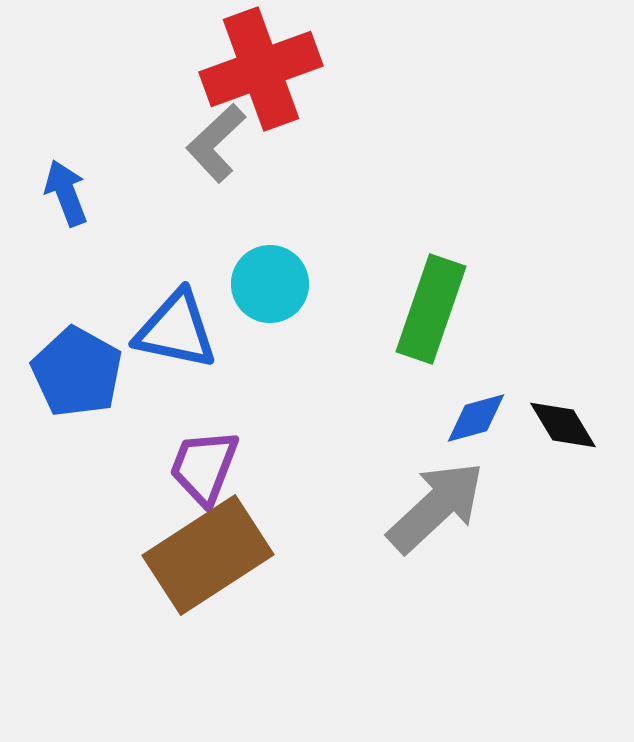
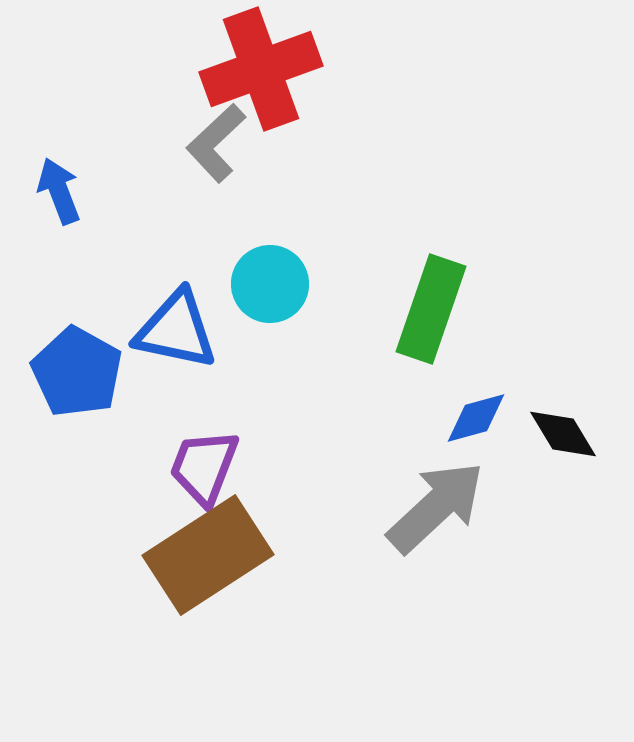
blue arrow: moved 7 px left, 2 px up
black diamond: moved 9 px down
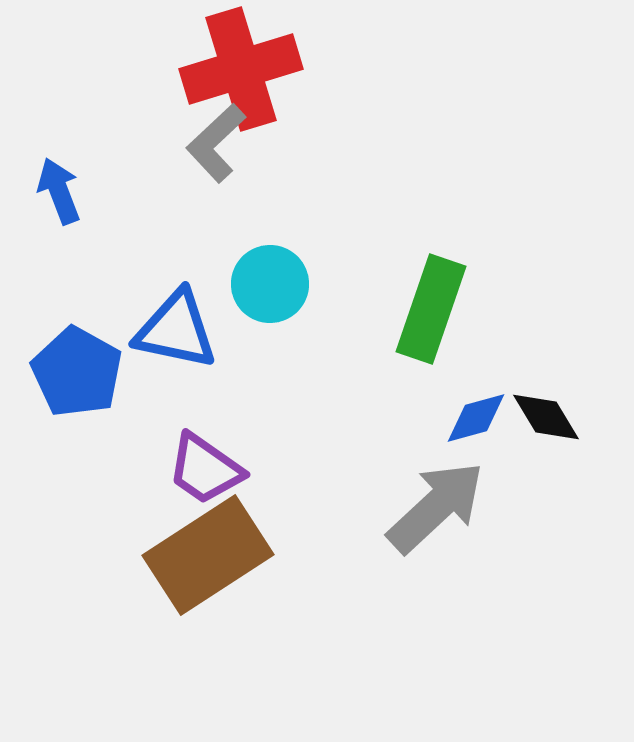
red cross: moved 20 px left; rotated 3 degrees clockwise
black diamond: moved 17 px left, 17 px up
purple trapezoid: moved 1 px right, 2 px down; rotated 76 degrees counterclockwise
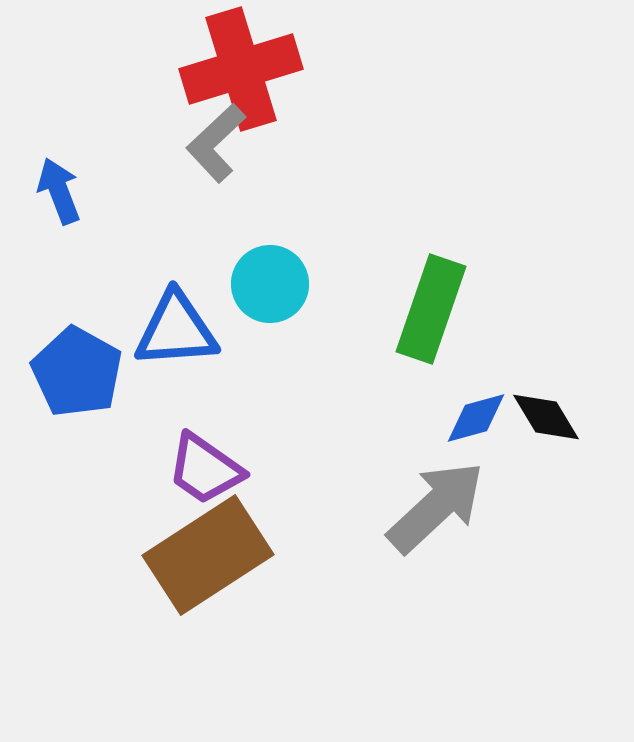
blue triangle: rotated 16 degrees counterclockwise
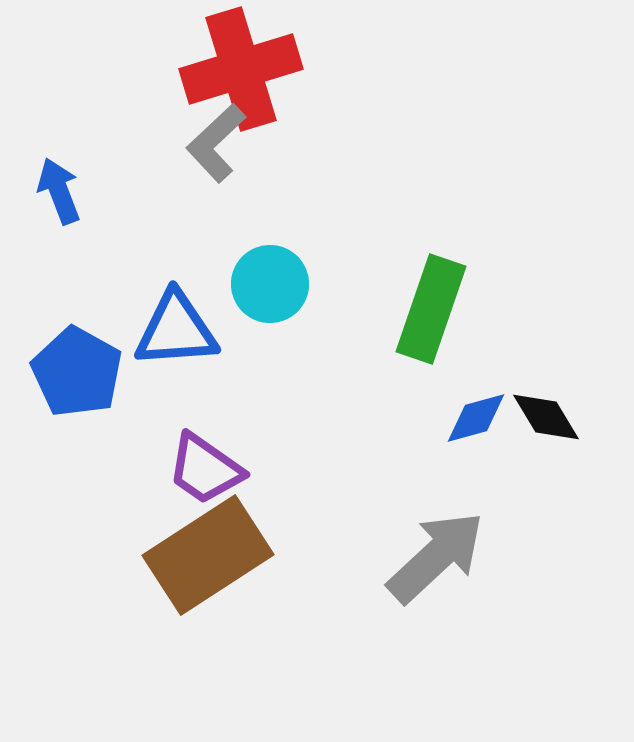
gray arrow: moved 50 px down
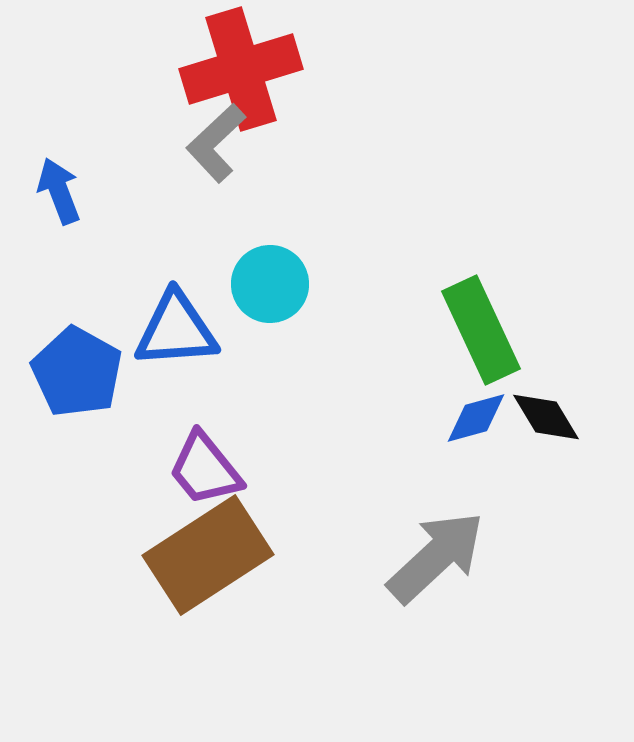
green rectangle: moved 50 px right, 21 px down; rotated 44 degrees counterclockwise
purple trapezoid: rotated 16 degrees clockwise
